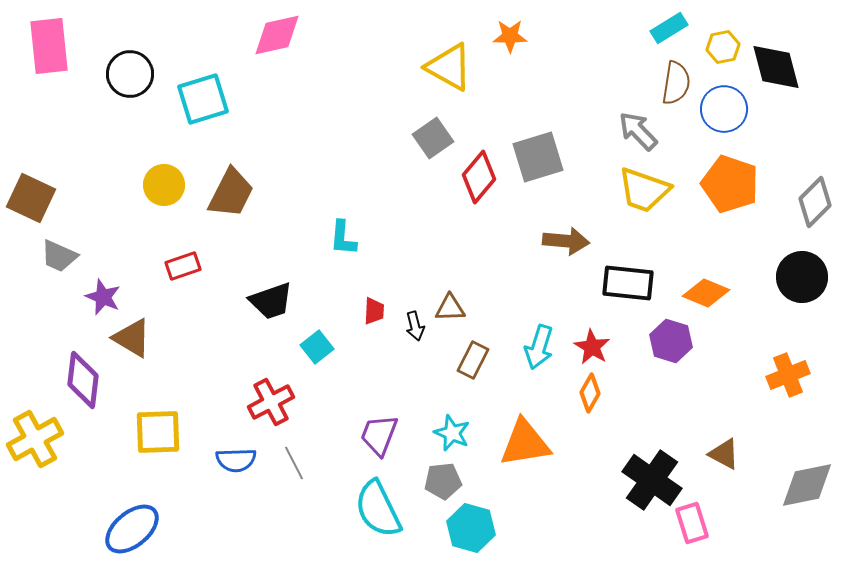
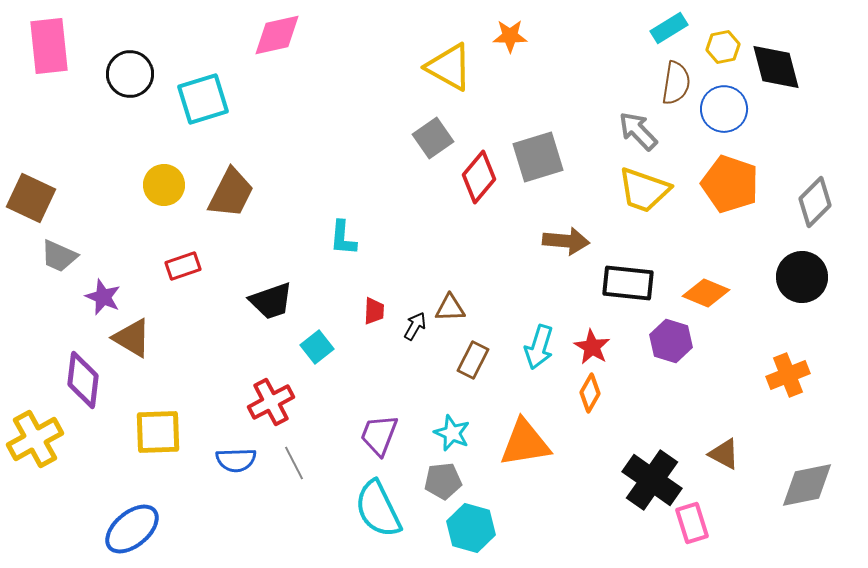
black arrow at (415, 326): rotated 136 degrees counterclockwise
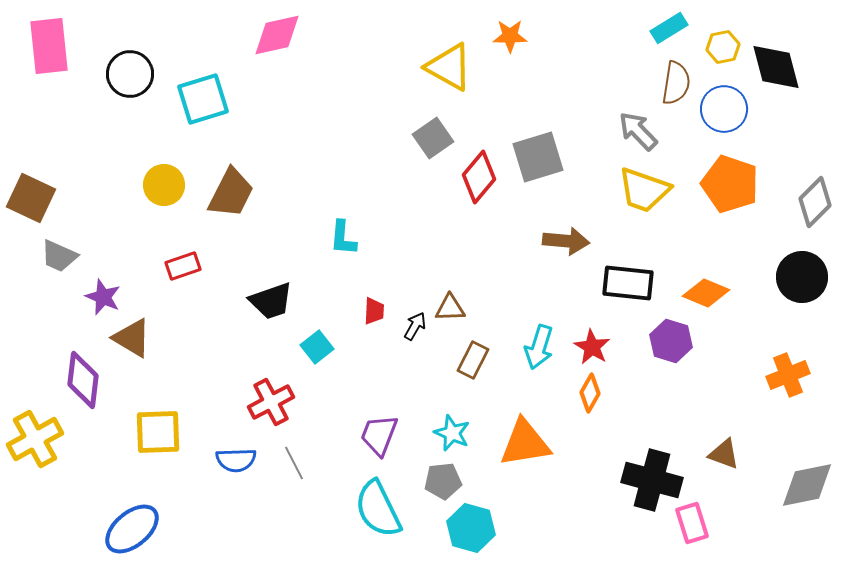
brown triangle at (724, 454): rotated 8 degrees counterclockwise
black cross at (652, 480): rotated 20 degrees counterclockwise
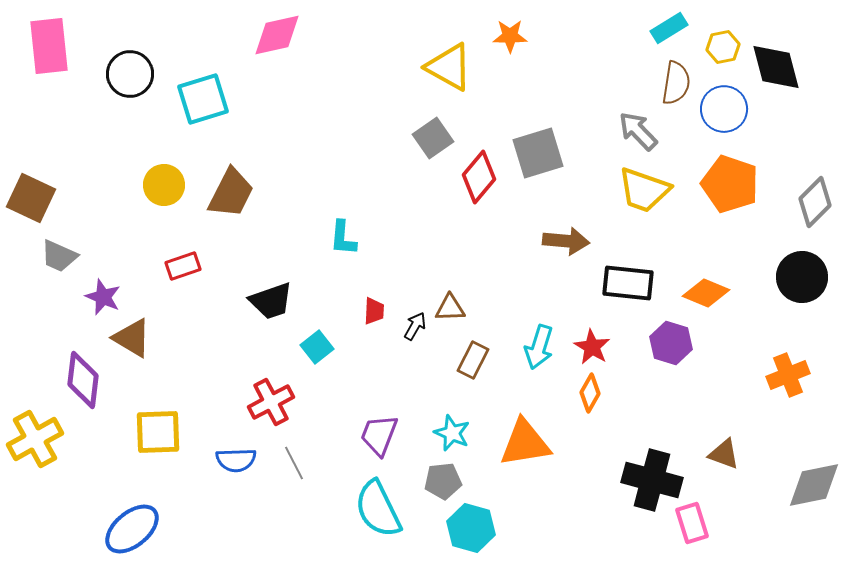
gray square at (538, 157): moved 4 px up
purple hexagon at (671, 341): moved 2 px down
gray diamond at (807, 485): moved 7 px right
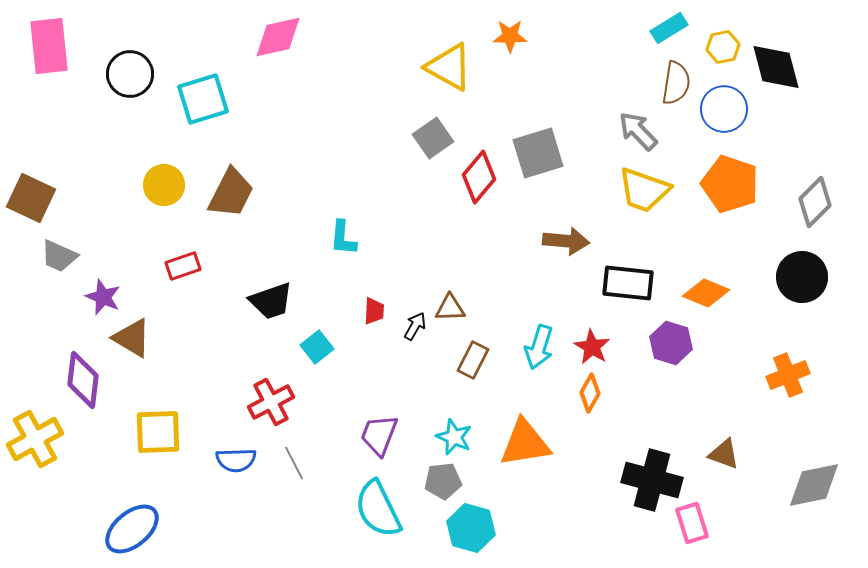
pink diamond at (277, 35): moved 1 px right, 2 px down
cyan star at (452, 433): moved 2 px right, 4 px down
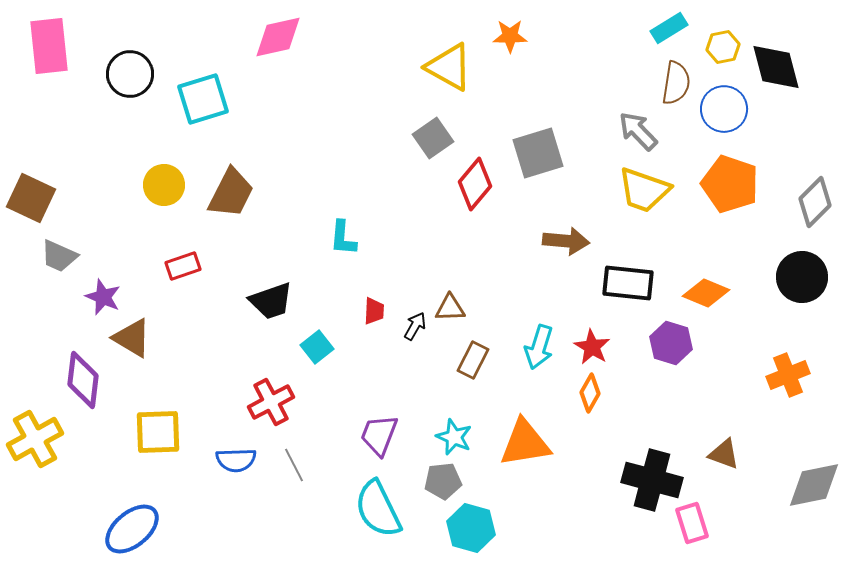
red diamond at (479, 177): moved 4 px left, 7 px down
gray line at (294, 463): moved 2 px down
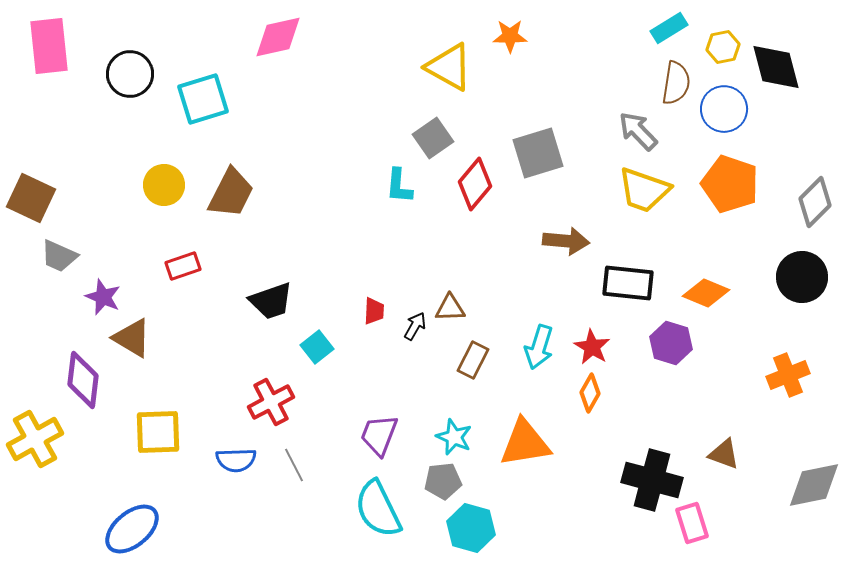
cyan L-shape at (343, 238): moved 56 px right, 52 px up
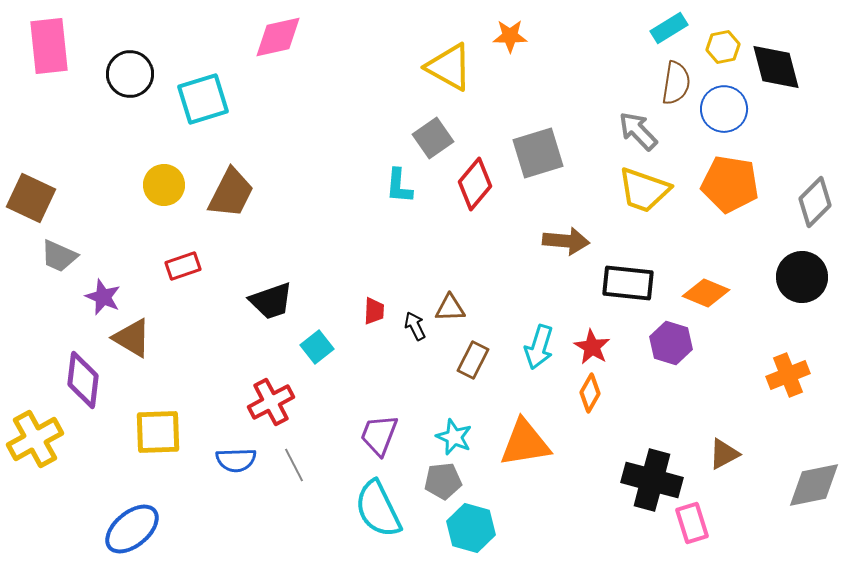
orange pentagon at (730, 184): rotated 10 degrees counterclockwise
black arrow at (415, 326): rotated 56 degrees counterclockwise
brown triangle at (724, 454): rotated 48 degrees counterclockwise
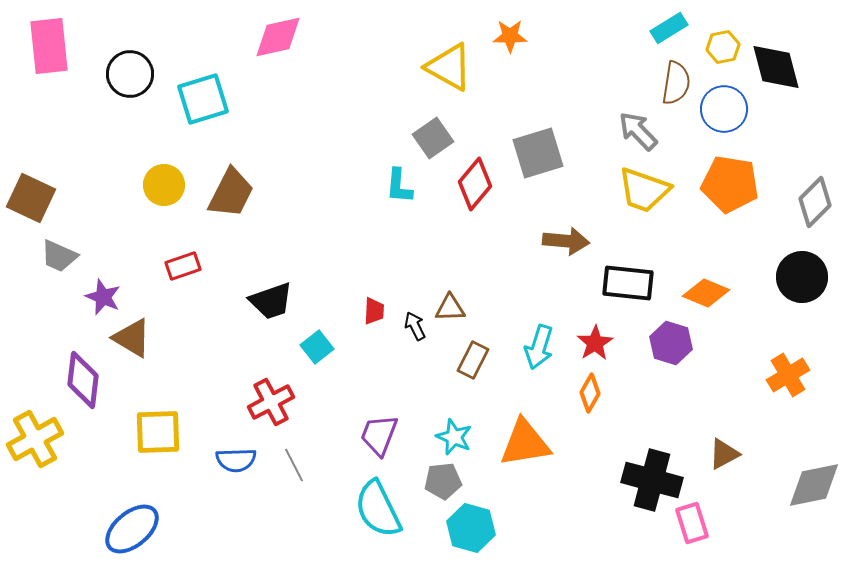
red star at (592, 347): moved 3 px right, 4 px up; rotated 9 degrees clockwise
orange cross at (788, 375): rotated 9 degrees counterclockwise
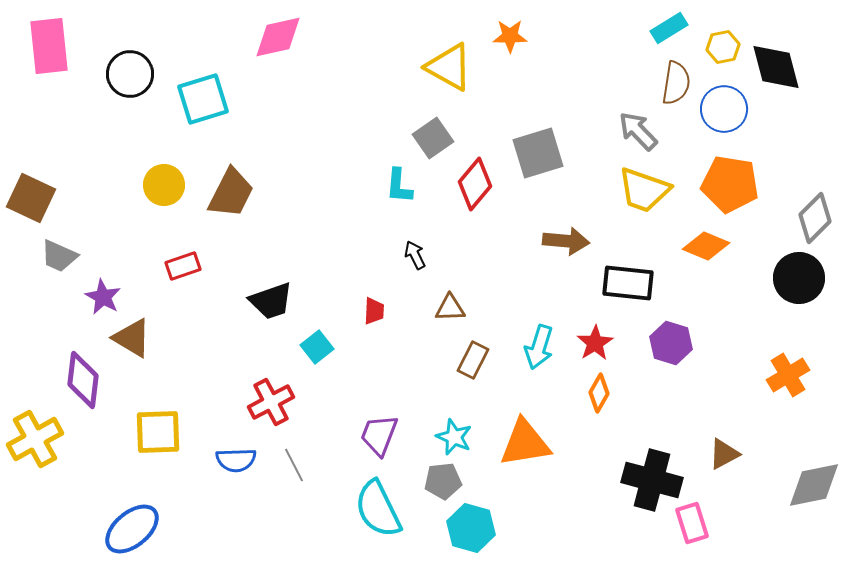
gray diamond at (815, 202): moved 16 px down
black circle at (802, 277): moved 3 px left, 1 px down
orange diamond at (706, 293): moved 47 px up
purple star at (103, 297): rotated 6 degrees clockwise
black arrow at (415, 326): moved 71 px up
orange diamond at (590, 393): moved 9 px right
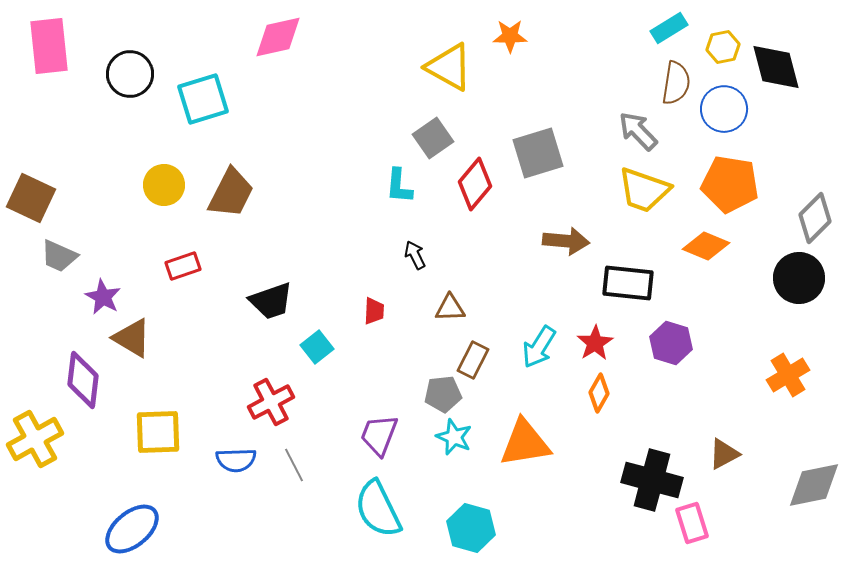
cyan arrow at (539, 347): rotated 15 degrees clockwise
gray pentagon at (443, 481): moved 87 px up
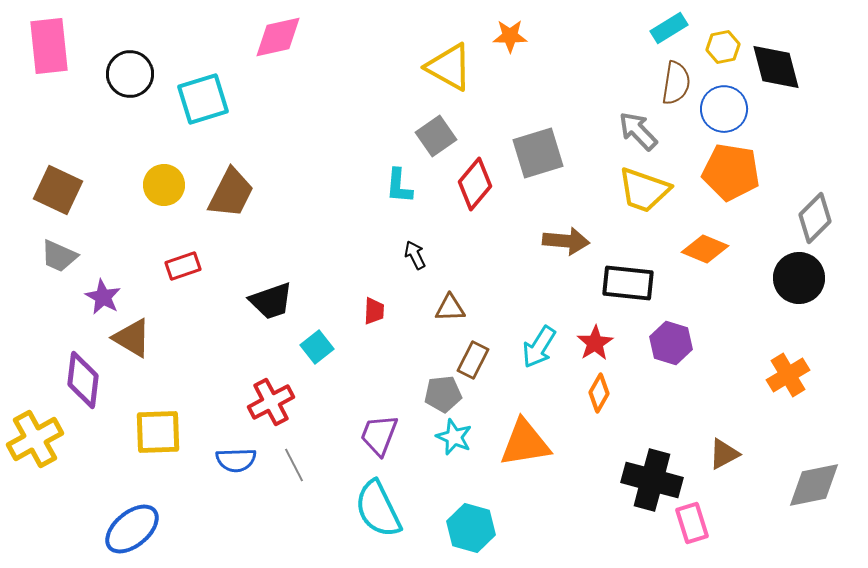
gray square at (433, 138): moved 3 px right, 2 px up
orange pentagon at (730, 184): moved 1 px right, 12 px up
brown square at (31, 198): moved 27 px right, 8 px up
orange diamond at (706, 246): moved 1 px left, 3 px down
